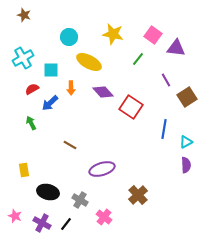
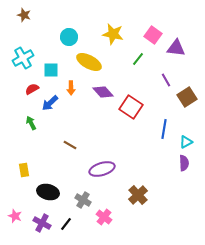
purple semicircle: moved 2 px left, 2 px up
gray cross: moved 3 px right
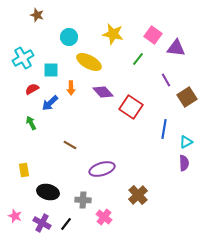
brown star: moved 13 px right
gray cross: rotated 28 degrees counterclockwise
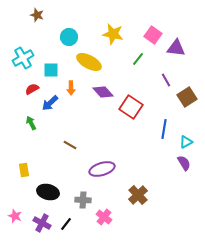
purple semicircle: rotated 28 degrees counterclockwise
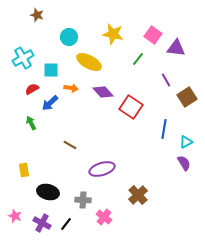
orange arrow: rotated 80 degrees counterclockwise
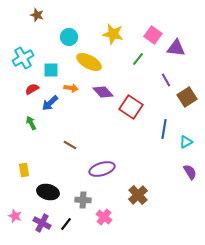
purple semicircle: moved 6 px right, 9 px down
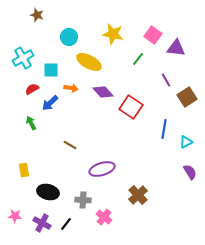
pink star: rotated 16 degrees counterclockwise
